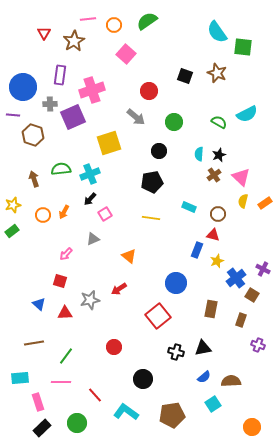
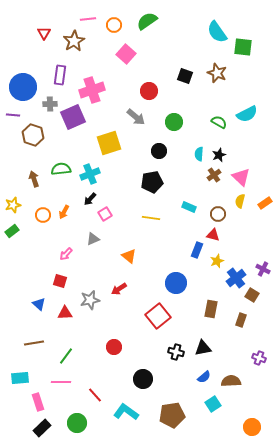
yellow semicircle at (243, 201): moved 3 px left
purple cross at (258, 345): moved 1 px right, 13 px down
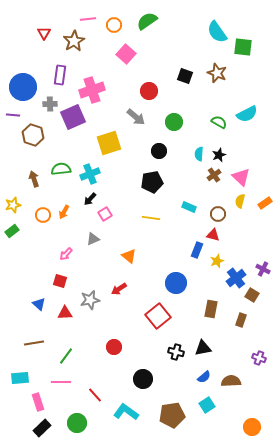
cyan square at (213, 404): moved 6 px left, 1 px down
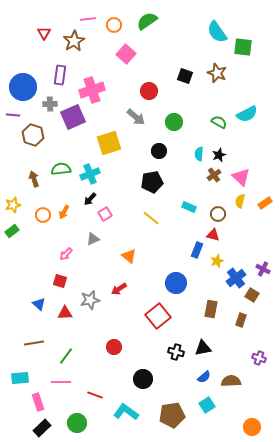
yellow line at (151, 218): rotated 30 degrees clockwise
red line at (95, 395): rotated 28 degrees counterclockwise
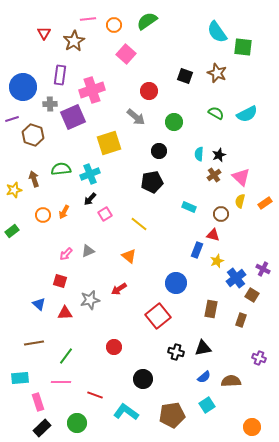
purple line at (13, 115): moved 1 px left, 4 px down; rotated 24 degrees counterclockwise
green semicircle at (219, 122): moved 3 px left, 9 px up
yellow star at (13, 205): moved 1 px right, 15 px up
brown circle at (218, 214): moved 3 px right
yellow line at (151, 218): moved 12 px left, 6 px down
gray triangle at (93, 239): moved 5 px left, 12 px down
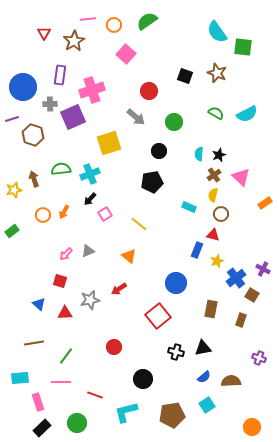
yellow semicircle at (240, 201): moved 27 px left, 6 px up
cyan L-shape at (126, 412): rotated 50 degrees counterclockwise
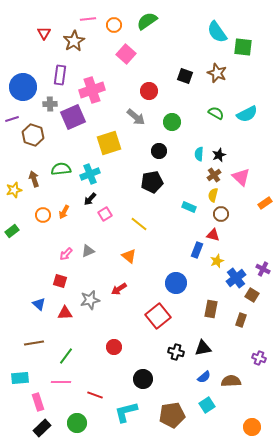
green circle at (174, 122): moved 2 px left
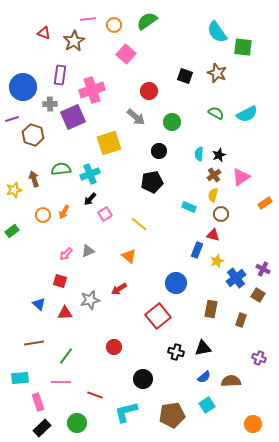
red triangle at (44, 33): rotated 40 degrees counterclockwise
pink triangle at (241, 177): rotated 42 degrees clockwise
brown square at (252, 295): moved 6 px right
orange circle at (252, 427): moved 1 px right, 3 px up
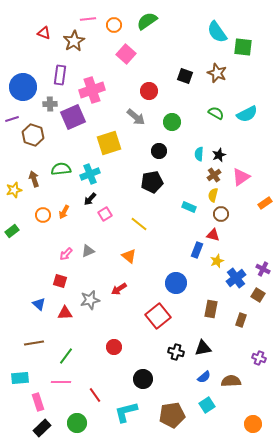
red line at (95, 395): rotated 35 degrees clockwise
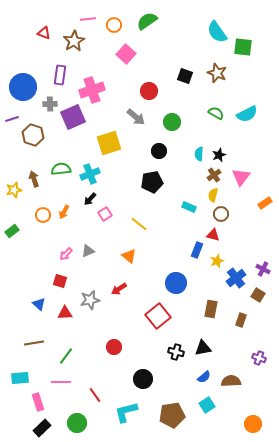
pink triangle at (241, 177): rotated 18 degrees counterclockwise
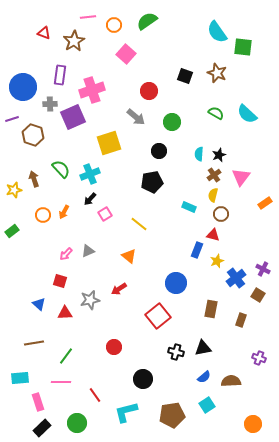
pink line at (88, 19): moved 2 px up
cyan semicircle at (247, 114): rotated 70 degrees clockwise
green semicircle at (61, 169): rotated 54 degrees clockwise
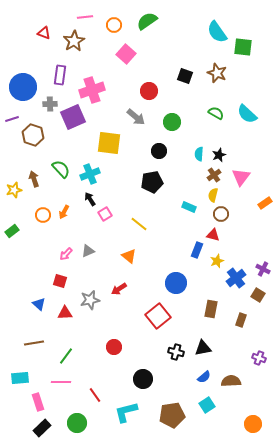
pink line at (88, 17): moved 3 px left
yellow square at (109, 143): rotated 25 degrees clockwise
black arrow at (90, 199): rotated 104 degrees clockwise
